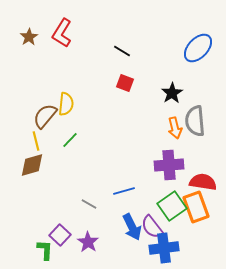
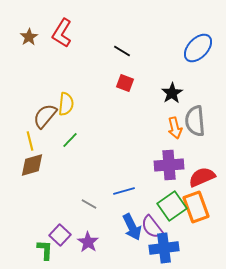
yellow line: moved 6 px left
red semicircle: moved 1 px left, 5 px up; rotated 32 degrees counterclockwise
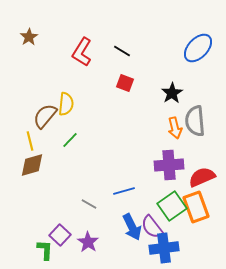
red L-shape: moved 20 px right, 19 px down
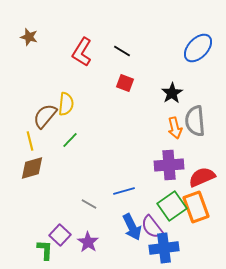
brown star: rotated 24 degrees counterclockwise
brown diamond: moved 3 px down
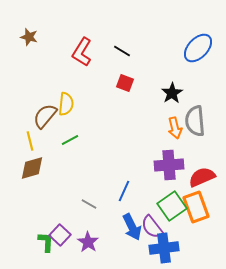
green line: rotated 18 degrees clockwise
blue line: rotated 50 degrees counterclockwise
green L-shape: moved 1 px right, 8 px up
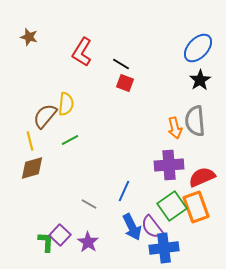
black line: moved 1 px left, 13 px down
black star: moved 28 px right, 13 px up
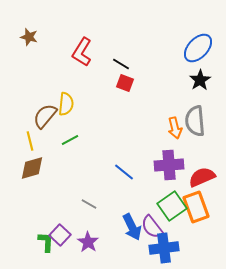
blue line: moved 19 px up; rotated 75 degrees counterclockwise
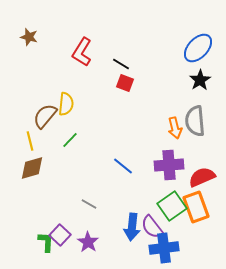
green line: rotated 18 degrees counterclockwise
blue line: moved 1 px left, 6 px up
blue arrow: rotated 32 degrees clockwise
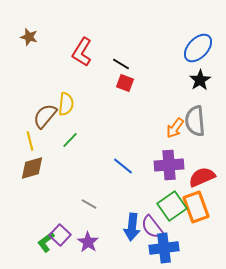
orange arrow: rotated 50 degrees clockwise
green L-shape: rotated 130 degrees counterclockwise
